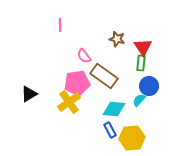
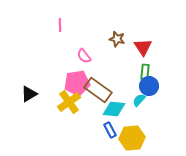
green rectangle: moved 4 px right, 9 px down
brown rectangle: moved 6 px left, 14 px down
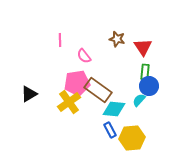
pink line: moved 15 px down
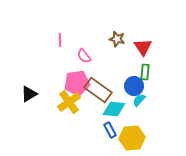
blue circle: moved 15 px left
